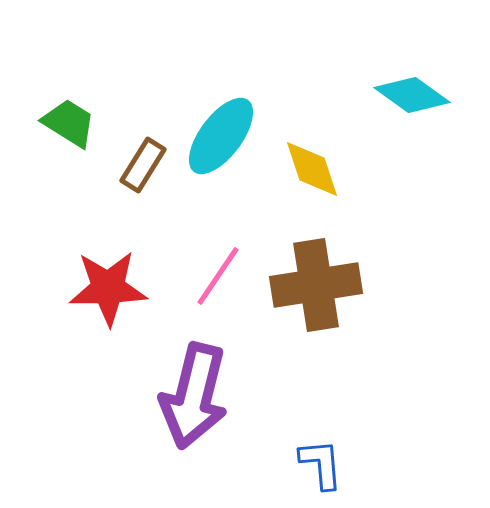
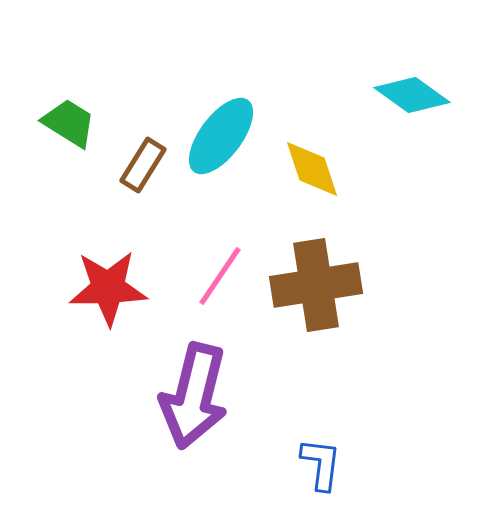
pink line: moved 2 px right
blue L-shape: rotated 12 degrees clockwise
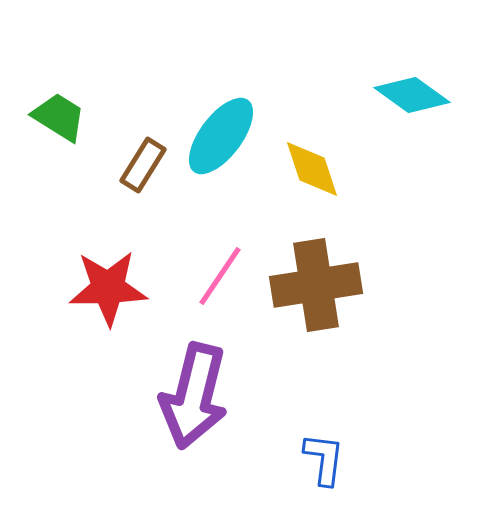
green trapezoid: moved 10 px left, 6 px up
blue L-shape: moved 3 px right, 5 px up
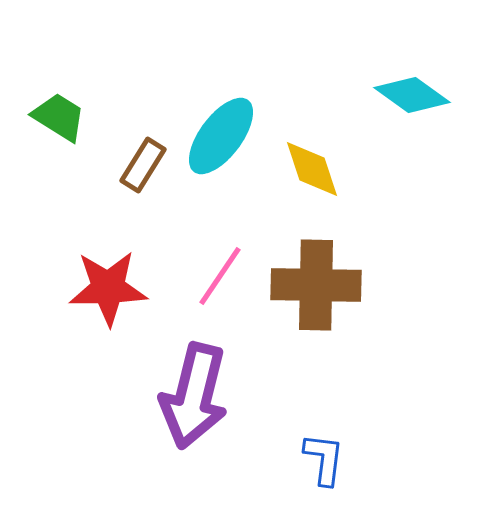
brown cross: rotated 10 degrees clockwise
